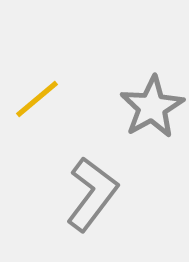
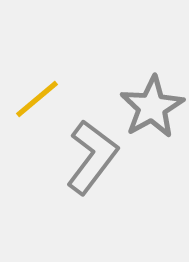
gray L-shape: moved 37 px up
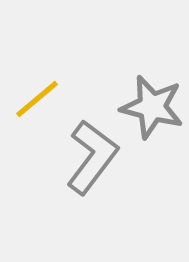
gray star: rotated 28 degrees counterclockwise
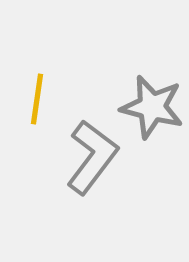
yellow line: rotated 42 degrees counterclockwise
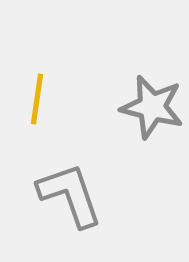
gray L-shape: moved 22 px left, 38 px down; rotated 56 degrees counterclockwise
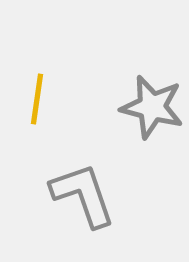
gray L-shape: moved 13 px right
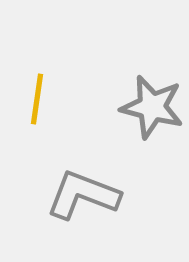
gray L-shape: rotated 50 degrees counterclockwise
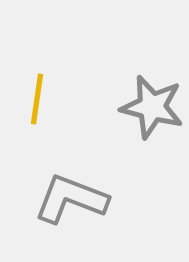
gray L-shape: moved 12 px left, 4 px down
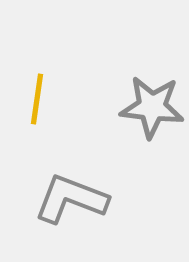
gray star: rotated 8 degrees counterclockwise
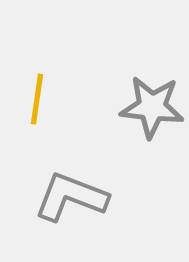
gray L-shape: moved 2 px up
